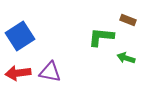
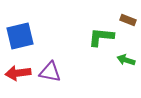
blue square: rotated 20 degrees clockwise
green arrow: moved 2 px down
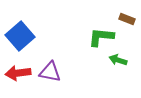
brown rectangle: moved 1 px left, 1 px up
blue square: rotated 28 degrees counterclockwise
green arrow: moved 8 px left
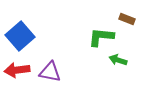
red arrow: moved 1 px left, 3 px up
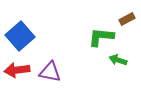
brown rectangle: rotated 49 degrees counterclockwise
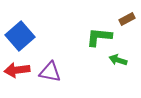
green L-shape: moved 2 px left
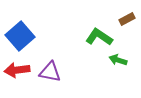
green L-shape: rotated 28 degrees clockwise
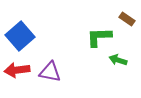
brown rectangle: rotated 63 degrees clockwise
green L-shape: rotated 36 degrees counterclockwise
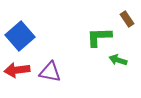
brown rectangle: rotated 21 degrees clockwise
